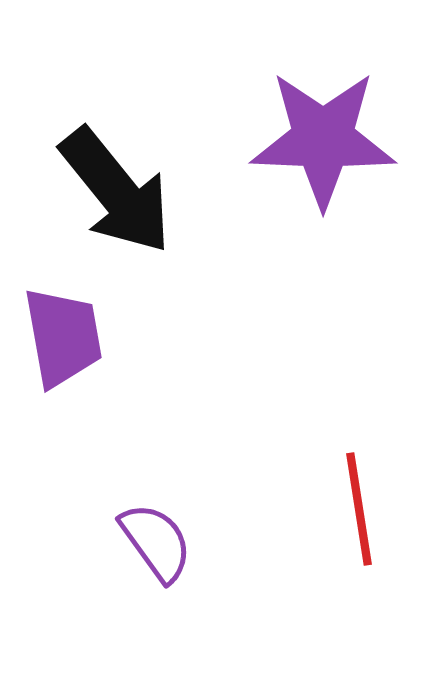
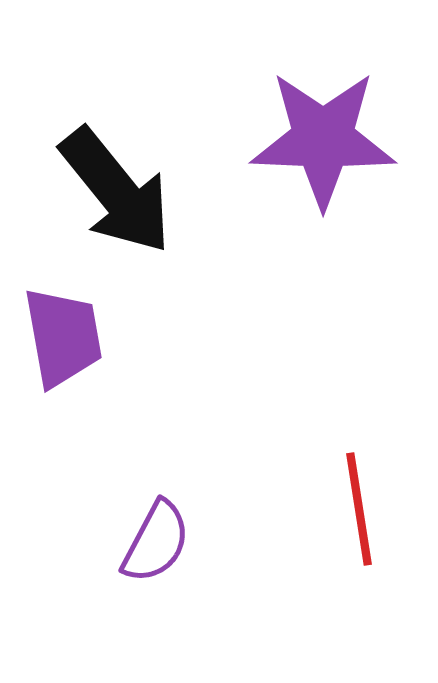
purple semicircle: rotated 64 degrees clockwise
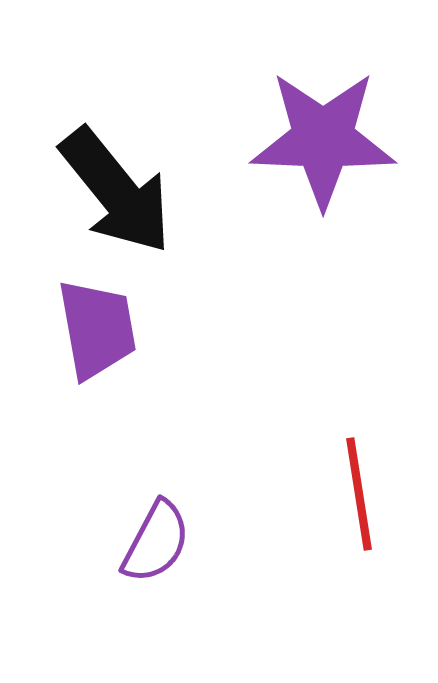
purple trapezoid: moved 34 px right, 8 px up
red line: moved 15 px up
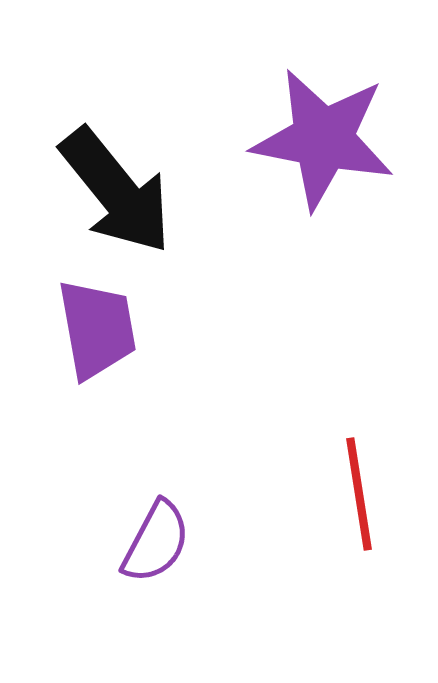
purple star: rotated 9 degrees clockwise
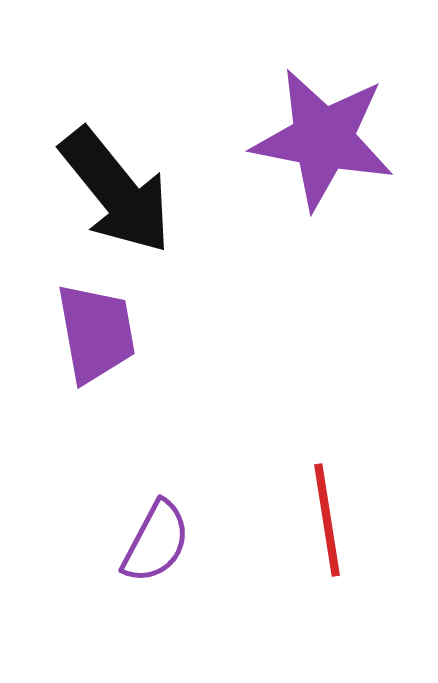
purple trapezoid: moved 1 px left, 4 px down
red line: moved 32 px left, 26 px down
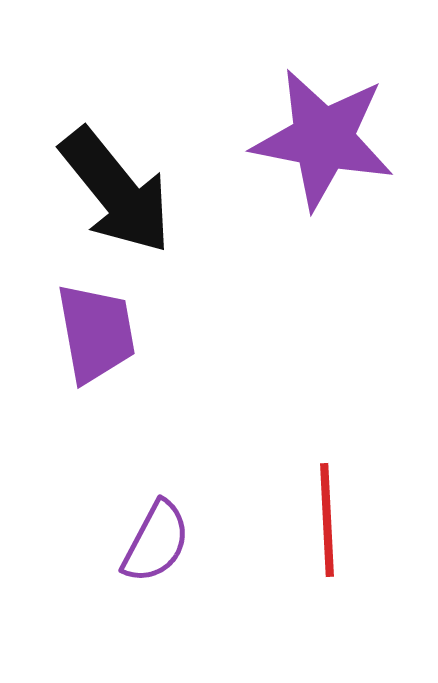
red line: rotated 6 degrees clockwise
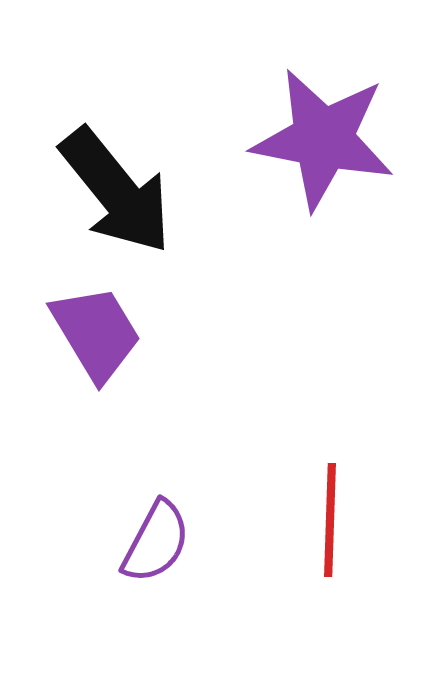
purple trapezoid: rotated 21 degrees counterclockwise
red line: moved 3 px right; rotated 5 degrees clockwise
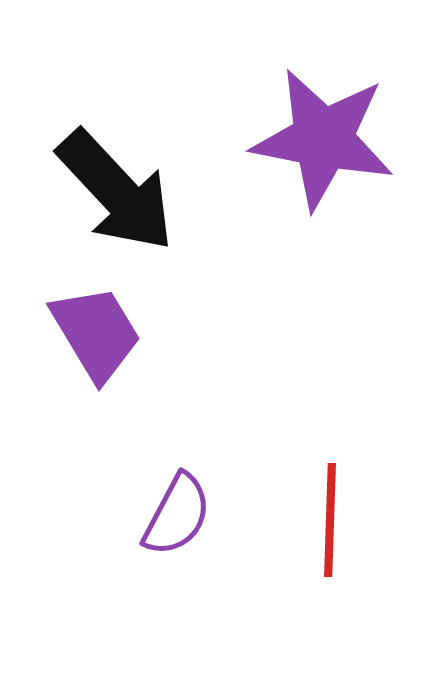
black arrow: rotated 4 degrees counterclockwise
purple semicircle: moved 21 px right, 27 px up
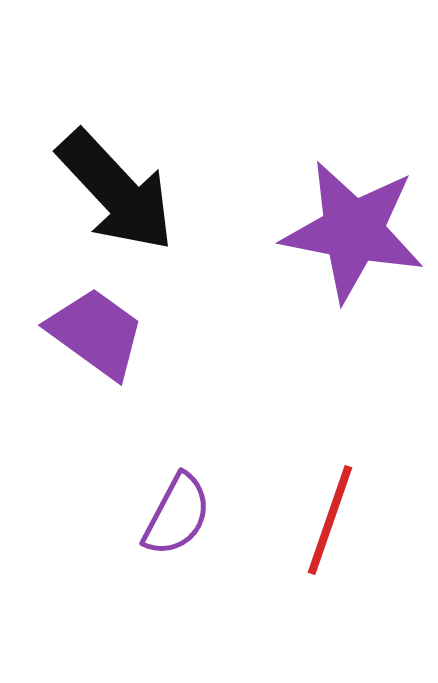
purple star: moved 30 px right, 92 px down
purple trapezoid: rotated 23 degrees counterclockwise
red line: rotated 17 degrees clockwise
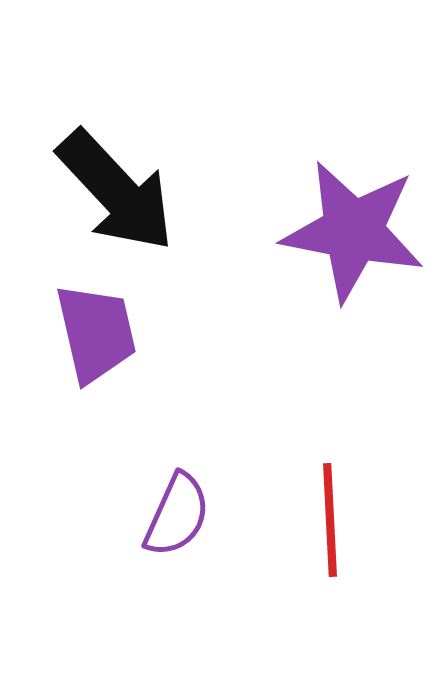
purple trapezoid: rotated 41 degrees clockwise
purple semicircle: rotated 4 degrees counterclockwise
red line: rotated 22 degrees counterclockwise
